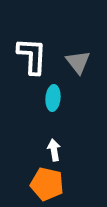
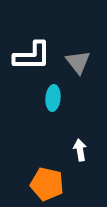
white L-shape: rotated 87 degrees clockwise
white arrow: moved 26 px right
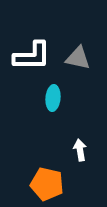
gray triangle: moved 4 px up; rotated 40 degrees counterclockwise
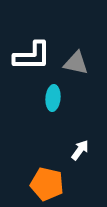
gray triangle: moved 2 px left, 5 px down
white arrow: rotated 45 degrees clockwise
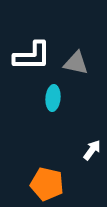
white arrow: moved 12 px right
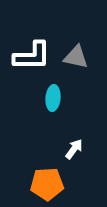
gray triangle: moved 6 px up
white arrow: moved 18 px left, 1 px up
orange pentagon: rotated 16 degrees counterclockwise
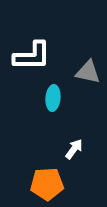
gray triangle: moved 12 px right, 15 px down
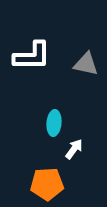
gray triangle: moved 2 px left, 8 px up
cyan ellipse: moved 1 px right, 25 px down
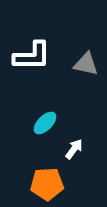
cyan ellipse: moved 9 px left; rotated 40 degrees clockwise
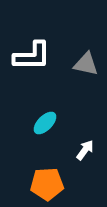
white arrow: moved 11 px right, 1 px down
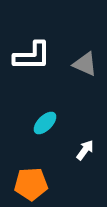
gray triangle: moved 1 px left; rotated 12 degrees clockwise
orange pentagon: moved 16 px left
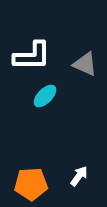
cyan ellipse: moved 27 px up
white arrow: moved 6 px left, 26 px down
